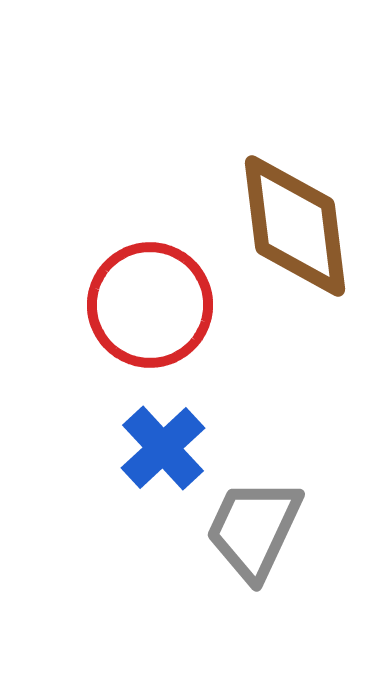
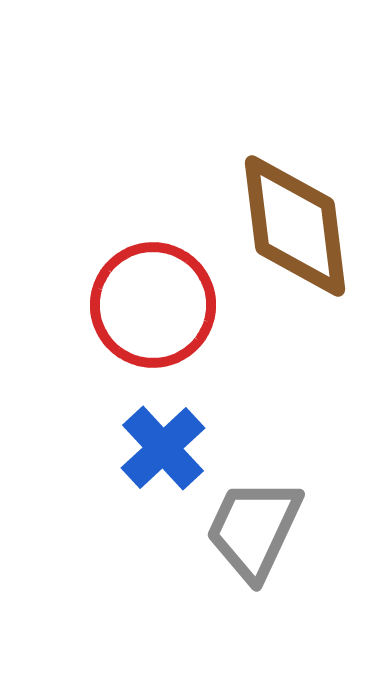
red circle: moved 3 px right
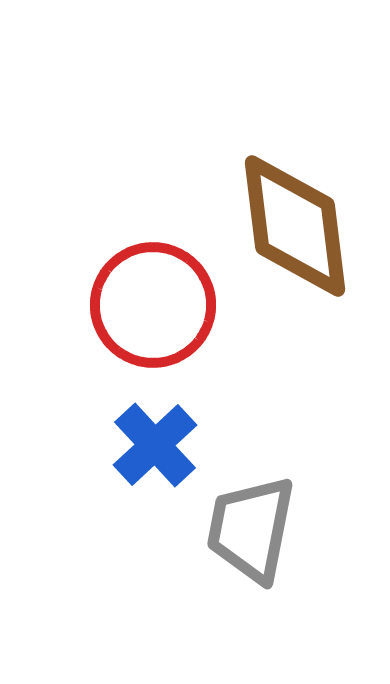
blue cross: moved 8 px left, 3 px up
gray trapezoid: moved 3 px left; rotated 14 degrees counterclockwise
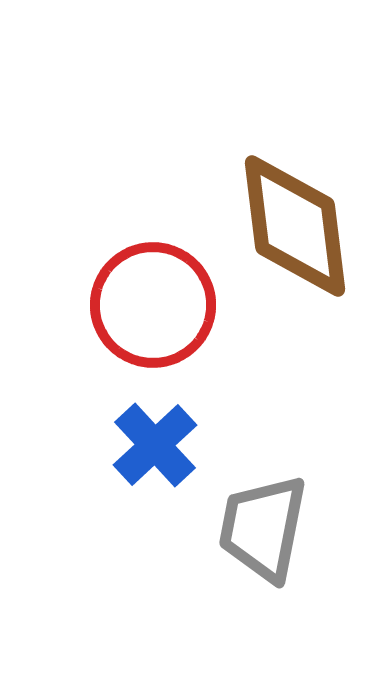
gray trapezoid: moved 12 px right, 1 px up
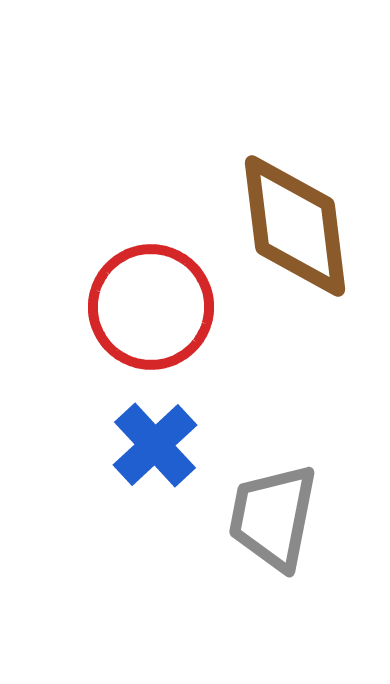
red circle: moved 2 px left, 2 px down
gray trapezoid: moved 10 px right, 11 px up
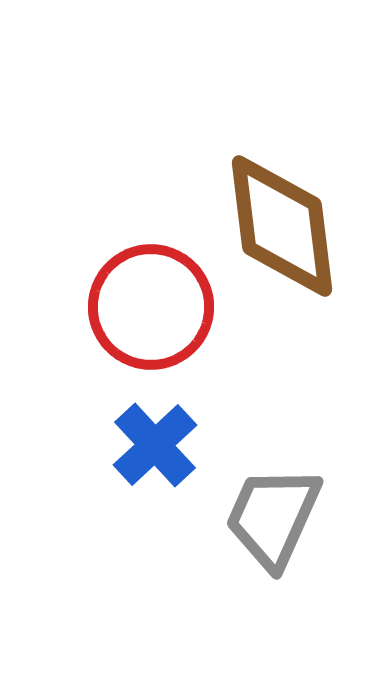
brown diamond: moved 13 px left
gray trapezoid: rotated 13 degrees clockwise
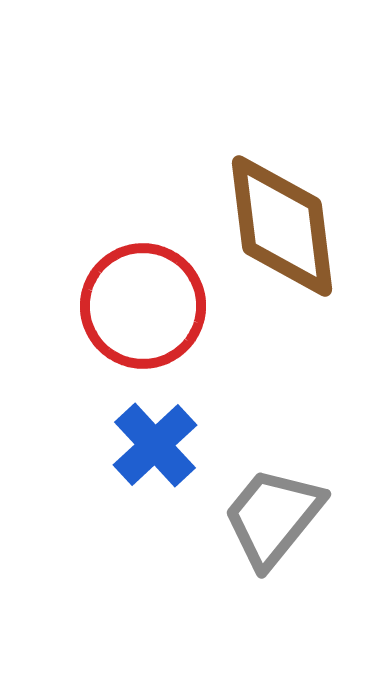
red circle: moved 8 px left, 1 px up
gray trapezoid: rotated 15 degrees clockwise
